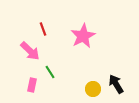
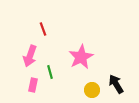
pink star: moved 2 px left, 21 px down
pink arrow: moved 5 px down; rotated 65 degrees clockwise
green line: rotated 16 degrees clockwise
pink rectangle: moved 1 px right
yellow circle: moved 1 px left, 1 px down
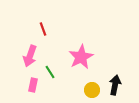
green line: rotated 16 degrees counterclockwise
black arrow: moved 1 px left, 1 px down; rotated 42 degrees clockwise
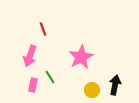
green line: moved 5 px down
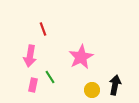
pink arrow: rotated 10 degrees counterclockwise
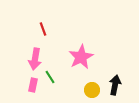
pink arrow: moved 5 px right, 3 px down
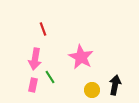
pink star: rotated 15 degrees counterclockwise
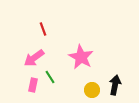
pink arrow: moved 1 px left, 1 px up; rotated 45 degrees clockwise
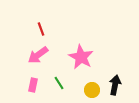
red line: moved 2 px left
pink arrow: moved 4 px right, 3 px up
green line: moved 9 px right, 6 px down
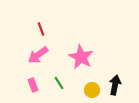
pink rectangle: rotated 32 degrees counterclockwise
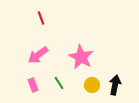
red line: moved 11 px up
yellow circle: moved 5 px up
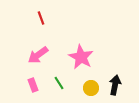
yellow circle: moved 1 px left, 3 px down
